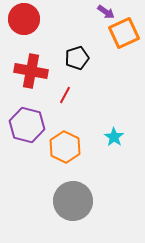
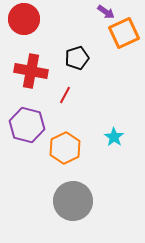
orange hexagon: moved 1 px down; rotated 8 degrees clockwise
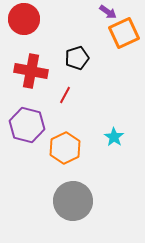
purple arrow: moved 2 px right
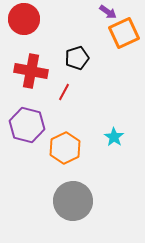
red line: moved 1 px left, 3 px up
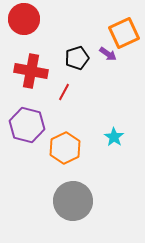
purple arrow: moved 42 px down
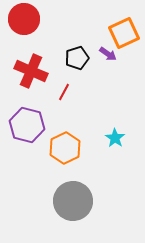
red cross: rotated 12 degrees clockwise
cyan star: moved 1 px right, 1 px down
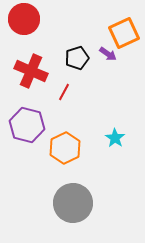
gray circle: moved 2 px down
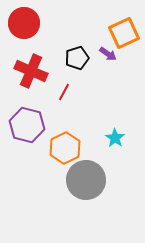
red circle: moved 4 px down
gray circle: moved 13 px right, 23 px up
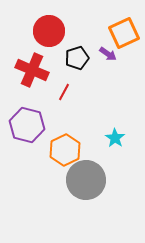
red circle: moved 25 px right, 8 px down
red cross: moved 1 px right, 1 px up
orange hexagon: moved 2 px down
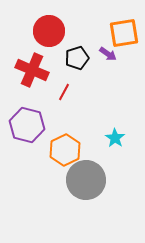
orange square: rotated 16 degrees clockwise
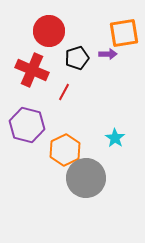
purple arrow: rotated 36 degrees counterclockwise
gray circle: moved 2 px up
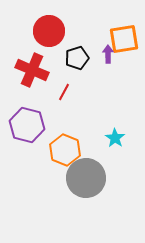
orange square: moved 6 px down
purple arrow: rotated 90 degrees counterclockwise
orange hexagon: rotated 12 degrees counterclockwise
